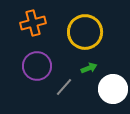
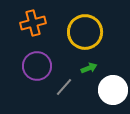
white circle: moved 1 px down
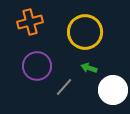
orange cross: moved 3 px left, 1 px up
green arrow: rotated 140 degrees counterclockwise
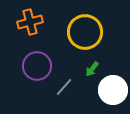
green arrow: moved 3 px right, 1 px down; rotated 70 degrees counterclockwise
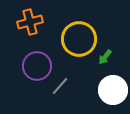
yellow circle: moved 6 px left, 7 px down
green arrow: moved 13 px right, 12 px up
gray line: moved 4 px left, 1 px up
